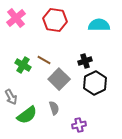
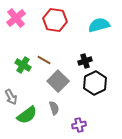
cyan semicircle: rotated 15 degrees counterclockwise
gray square: moved 1 px left, 2 px down
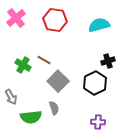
black cross: moved 23 px right
green semicircle: moved 4 px right, 2 px down; rotated 30 degrees clockwise
purple cross: moved 19 px right, 3 px up; rotated 16 degrees clockwise
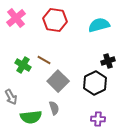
purple cross: moved 3 px up
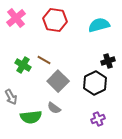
gray semicircle: rotated 144 degrees clockwise
purple cross: rotated 24 degrees counterclockwise
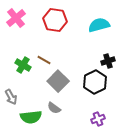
black hexagon: moved 1 px up
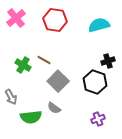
black hexagon: rotated 15 degrees counterclockwise
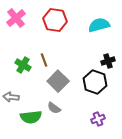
brown line: rotated 40 degrees clockwise
gray arrow: rotated 126 degrees clockwise
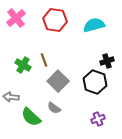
cyan semicircle: moved 5 px left
black cross: moved 1 px left
green semicircle: rotated 50 degrees clockwise
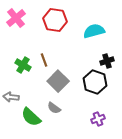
cyan semicircle: moved 6 px down
